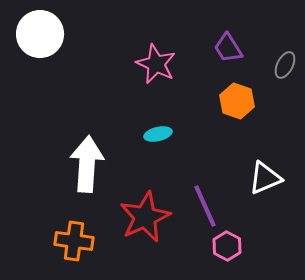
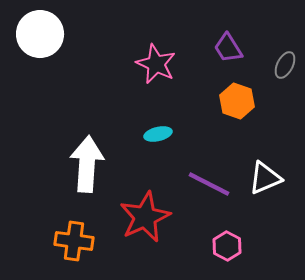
purple line: moved 4 px right, 22 px up; rotated 39 degrees counterclockwise
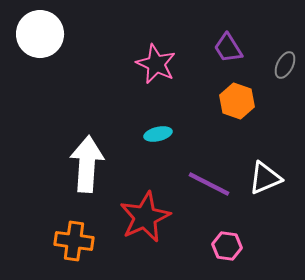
pink hexagon: rotated 20 degrees counterclockwise
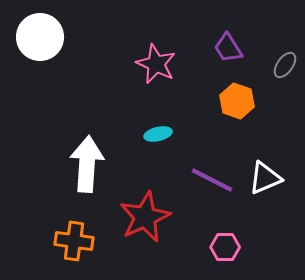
white circle: moved 3 px down
gray ellipse: rotated 8 degrees clockwise
purple line: moved 3 px right, 4 px up
pink hexagon: moved 2 px left, 1 px down; rotated 8 degrees counterclockwise
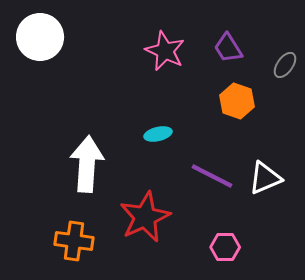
pink star: moved 9 px right, 13 px up
purple line: moved 4 px up
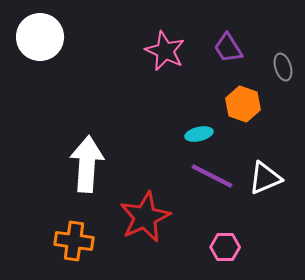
gray ellipse: moved 2 px left, 2 px down; rotated 52 degrees counterclockwise
orange hexagon: moved 6 px right, 3 px down
cyan ellipse: moved 41 px right
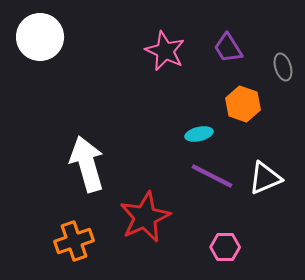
white arrow: rotated 20 degrees counterclockwise
orange cross: rotated 27 degrees counterclockwise
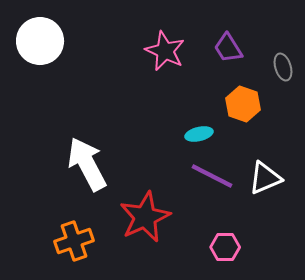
white circle: moved 4 px down
white arrow: rotated 12 degrees counterclockwise
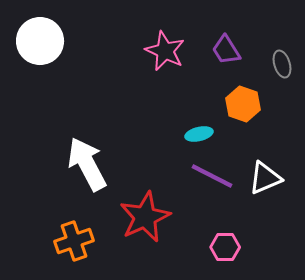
purple trapezoid: moved 2 px left, 2 px down
gray ellipse: moved 1 px left, 3 px up
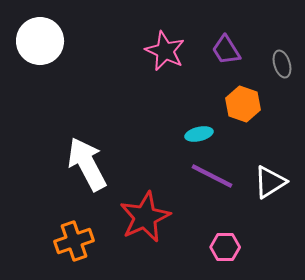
white triangle: moved 5 px right, 4 px down; rotated 9 degrees counterclockwise
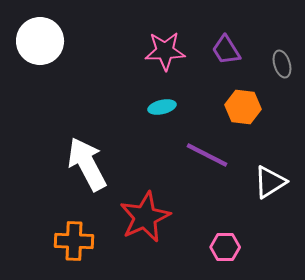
pink star: rotated 27 degrees counterclockwise
orange hexagon: moved 3 px down; rotated 12 degrees counterclockwise
cyan ellipse: moved 37 px left, 27 px up
purple line: moved 5 px left, 21 px up
orange cross: rotated 21 degrees clockwise
